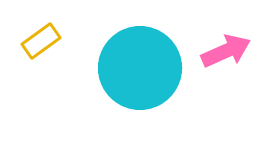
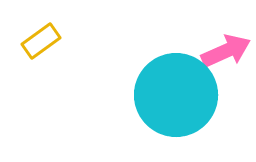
cyan circle: moved 36 px right, 27 px down
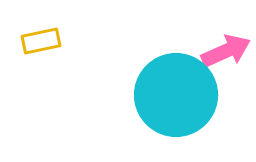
yellow rectangle: rotated 24 degrees clockwise
